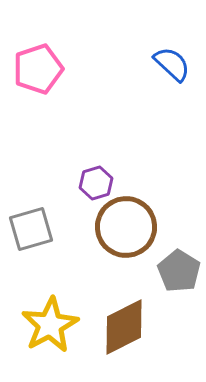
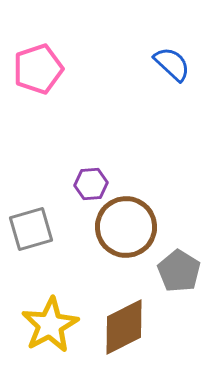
purple hexagon: moved 5 px left, 1 px down; rotated 12 degrees clockwise
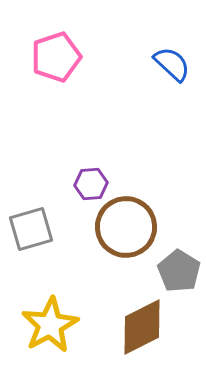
pink pentagon: moved 18 px right, 12 px up
brown diamond: moved 18 px right
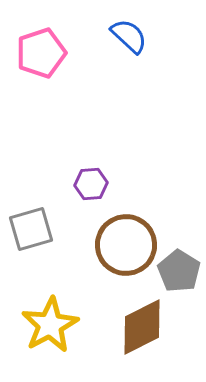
pink pentagon: moved 15 px left, 4 px up
blue semicircle: moved 43 px left, 28 px up
brown circle: moved 18 px down
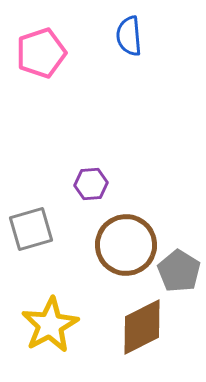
blue semicircle: rotated 138 degrees counterclockwise
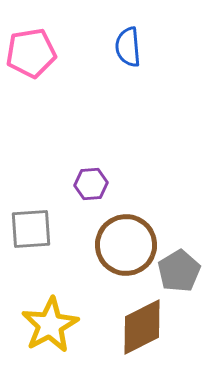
blue semicircle: moved 1 px left, 11 px down
pink pentagon: moved 10 px left; rotated 9 degrees clockwise
gray square: rotated 12 degrees clockwise
gray pentagon: rotated 9 degrees clockwise
